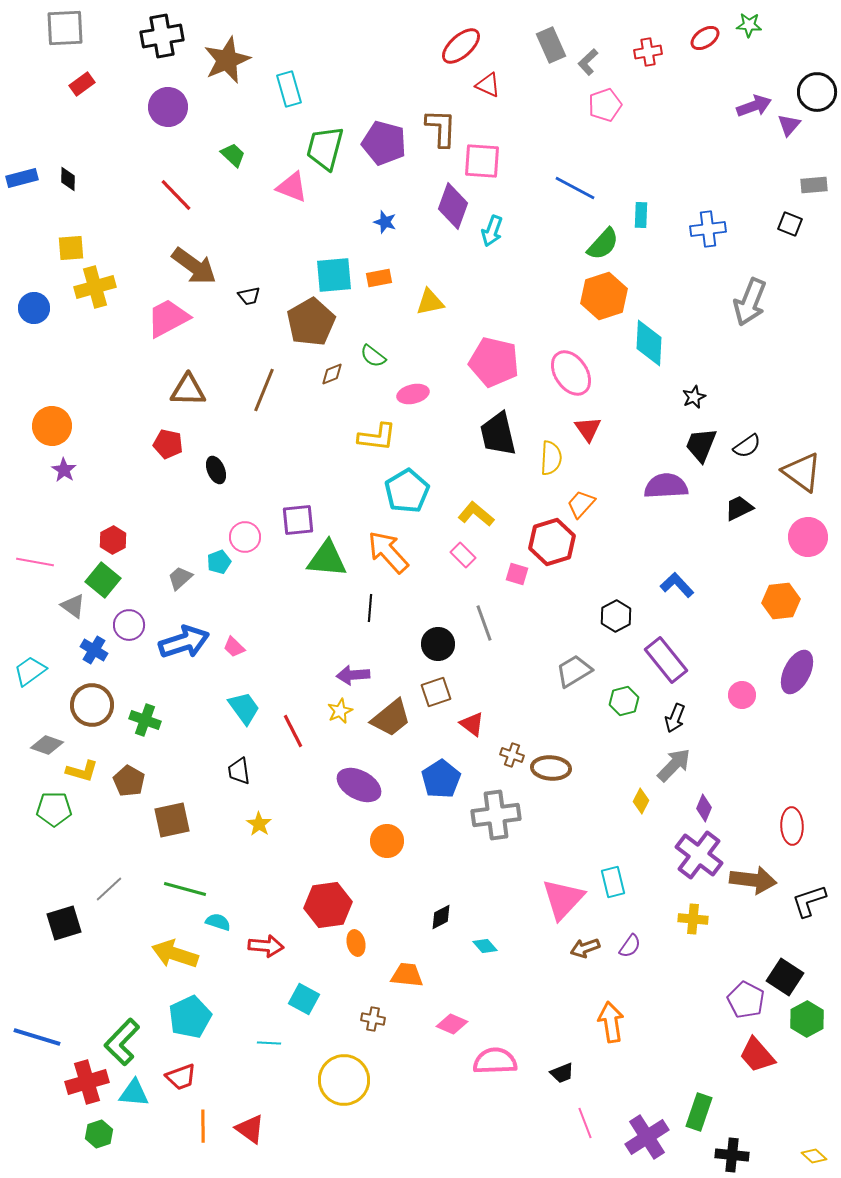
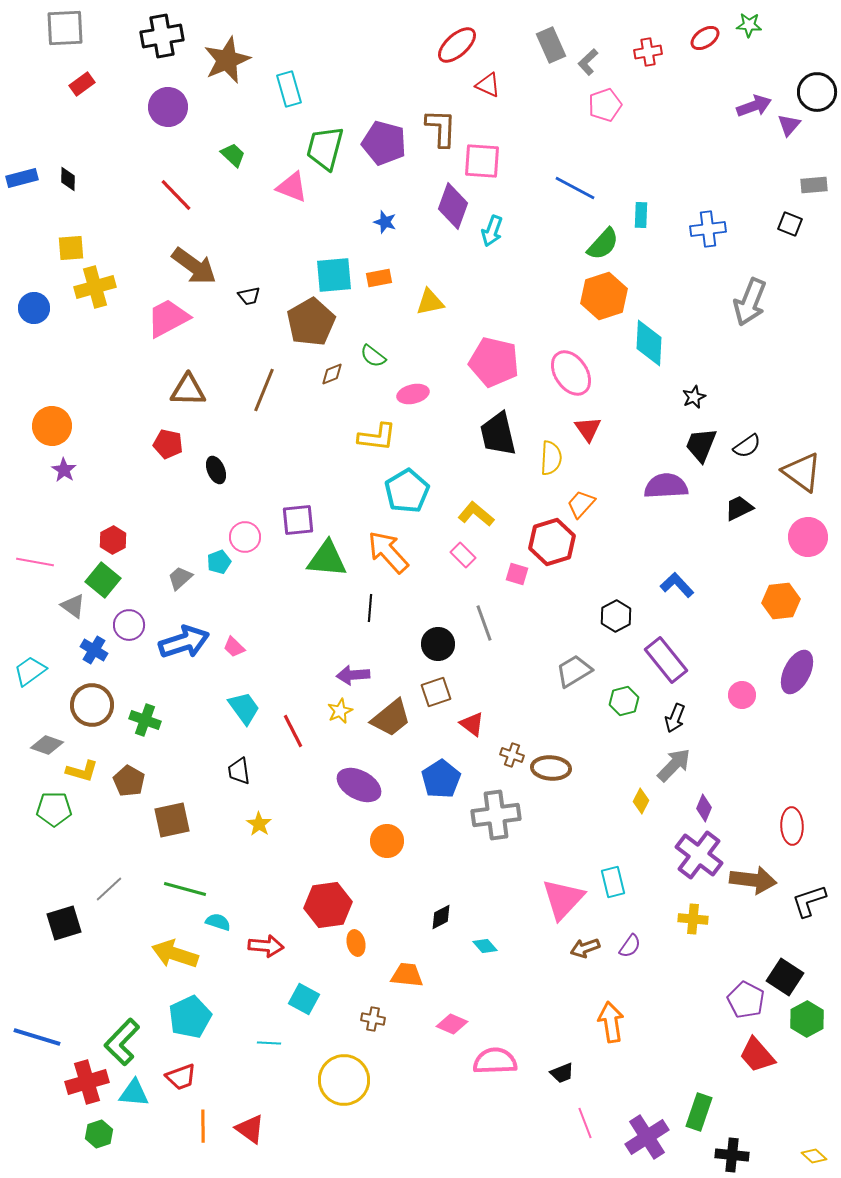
red ellipse at (461, 46): moved 4 px left, 1 px up
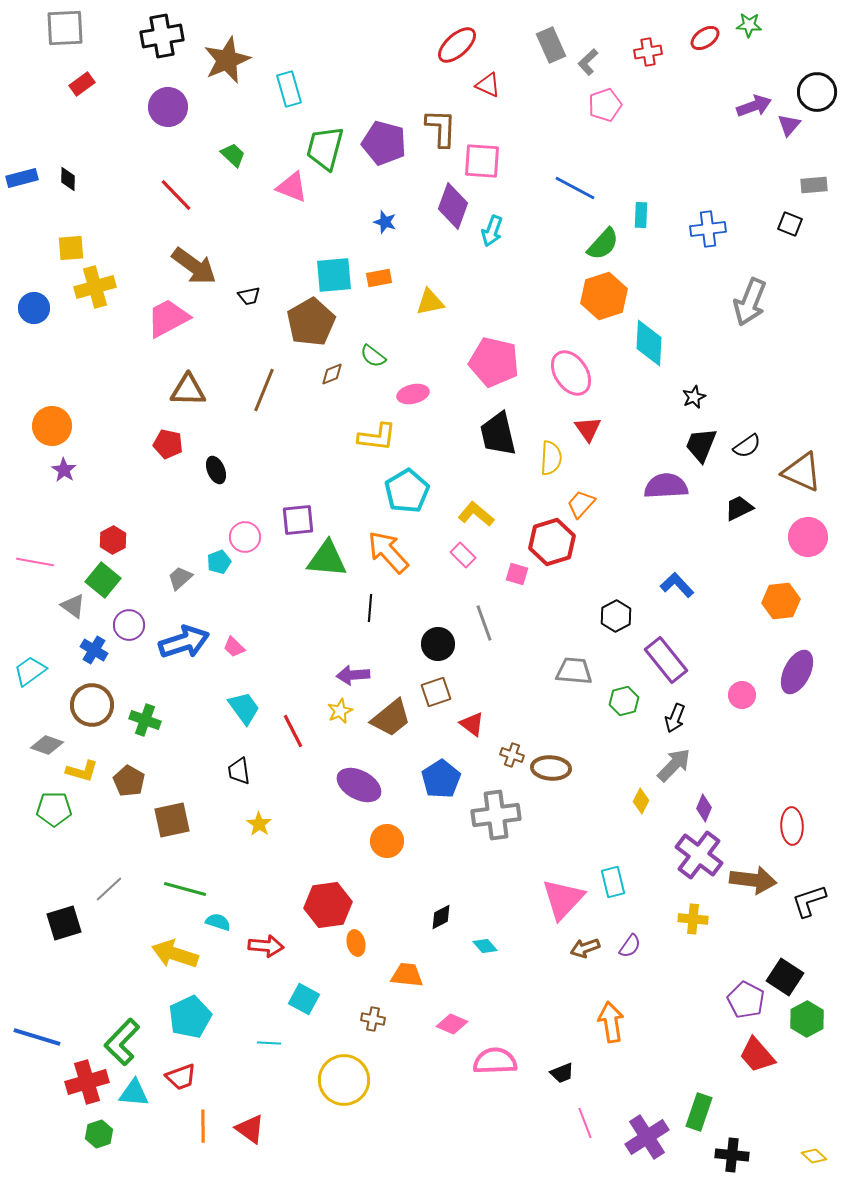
brown triangle at (802, 472): rotated 12 degrees counterclockwise
gray trapezoid at (574, 671): rotated 36 degrees clockwise
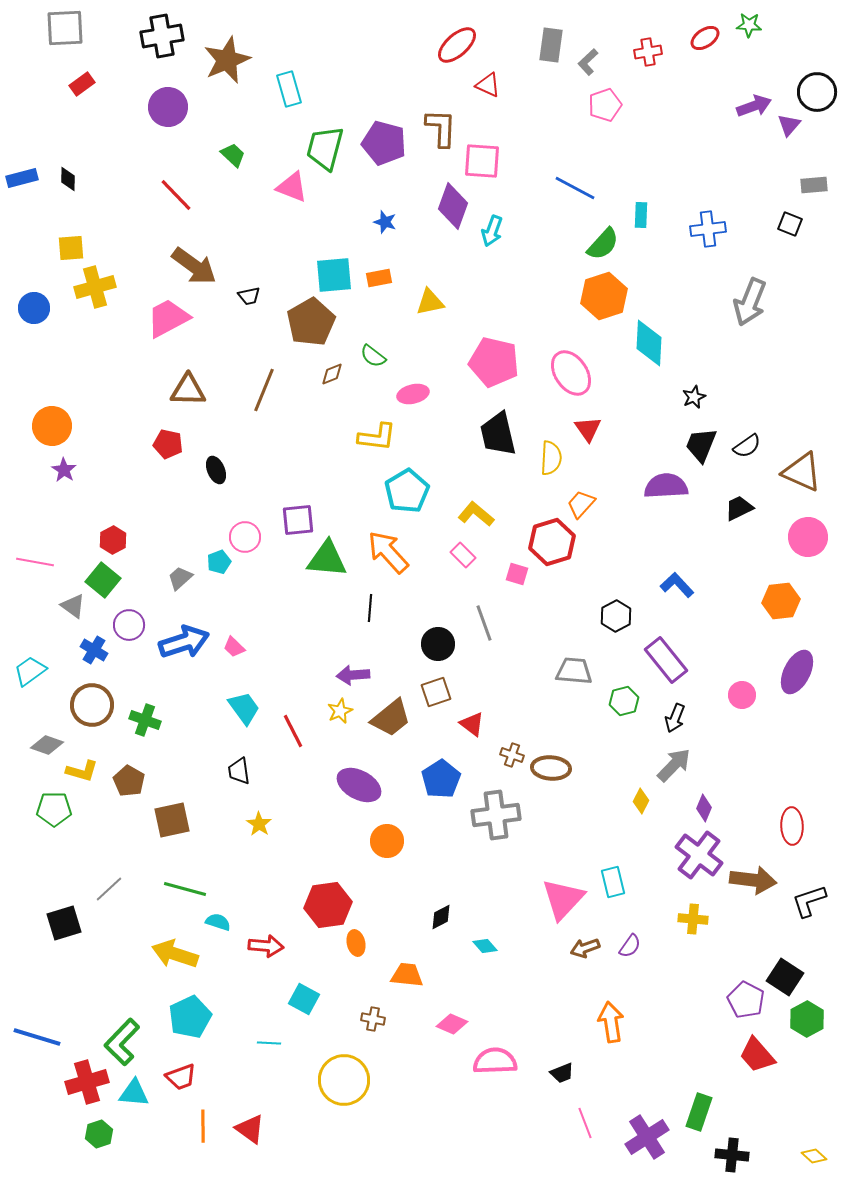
gray rectangle at (551, 45): rotated 32 degrees clockwise
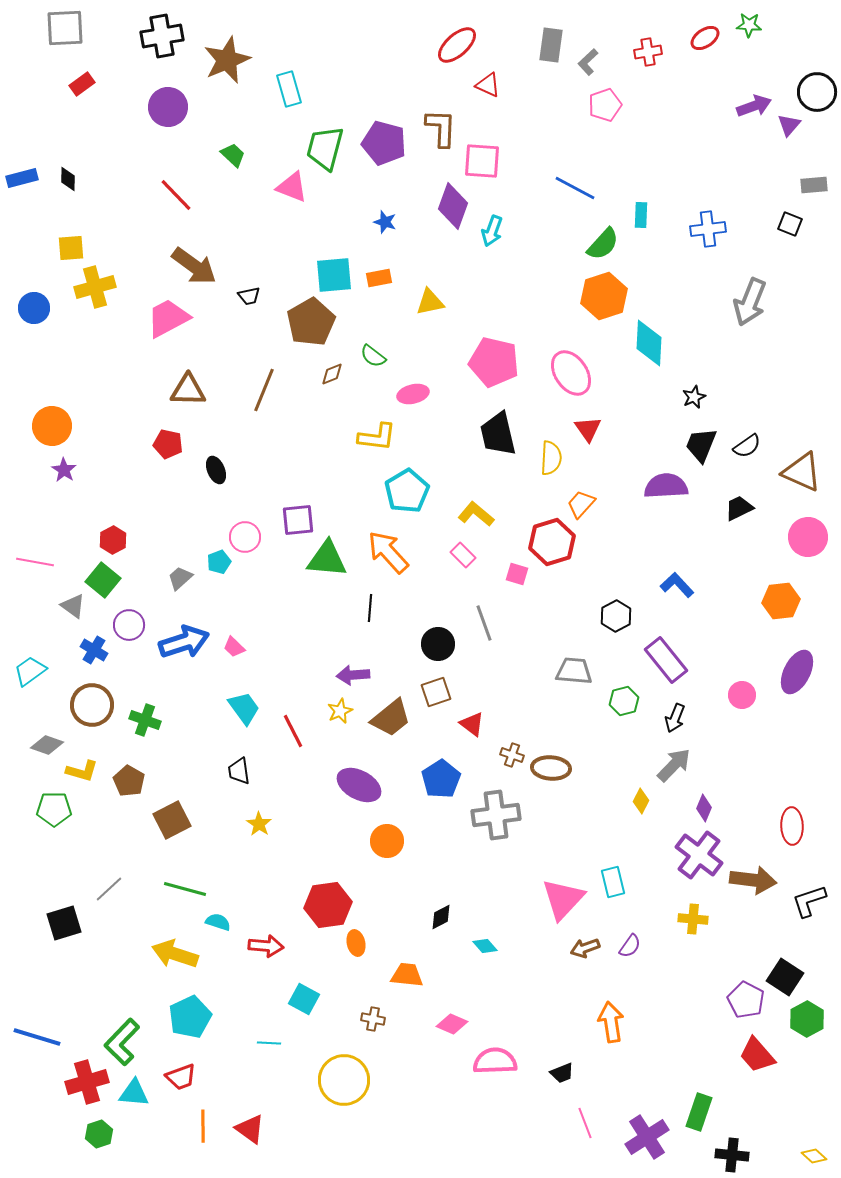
brown square at (172, 820): rotated 15 degrees counterclockwise
